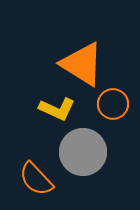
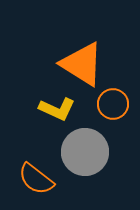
gray circle: moved 2 px right
orange semicircle: rotated 9 degrees counterclockwise
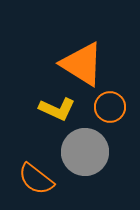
orange circle: moved 3 px left, 3 px down
